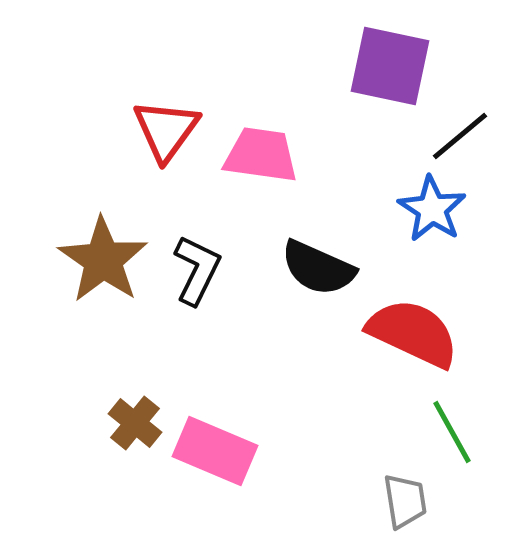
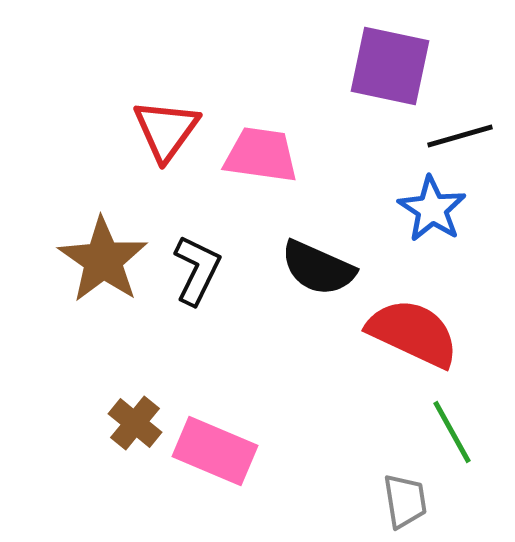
black line: rotated 24 degrees clockwise
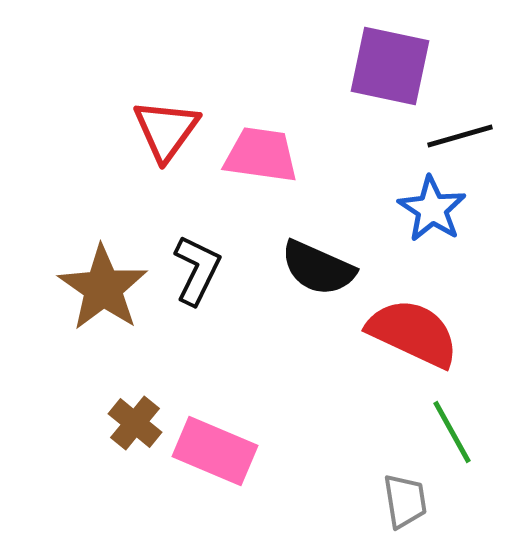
brown star: moved 28 px down
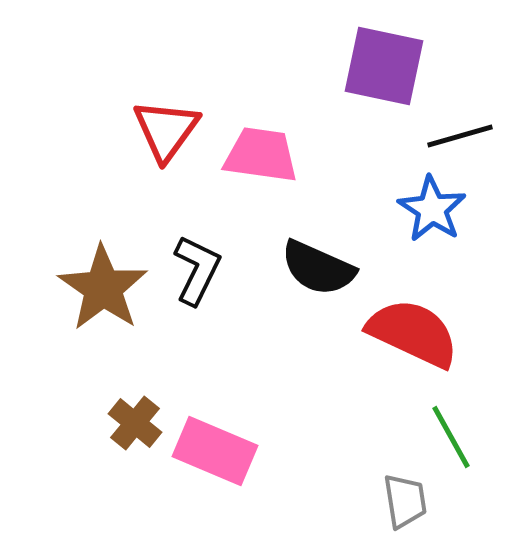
purple square: moved 6 px left
green line: moved 1 px left, 5 px down
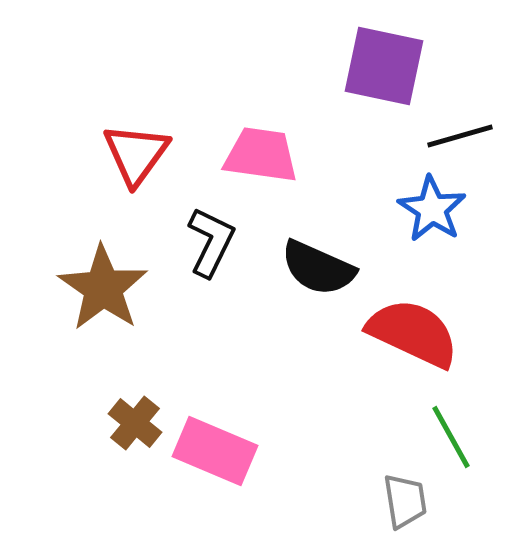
red triangle: moved 30 px left, 24 px down
black L-shape: moved 14 px right, 28 px up
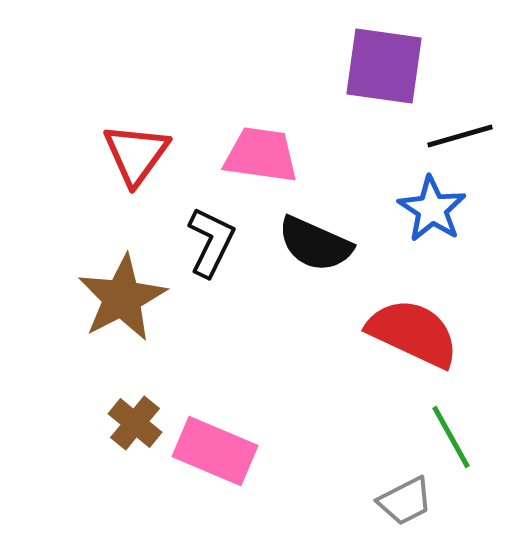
purple square: rotated 4 degrees counterclockwise
black semicircle: moved 3 px left, 24 px up
brown star: moved 19 px right, 10 px down; rotated 10 degrees clockwise
gray trapezoid: rotated 72 degrees clockwise
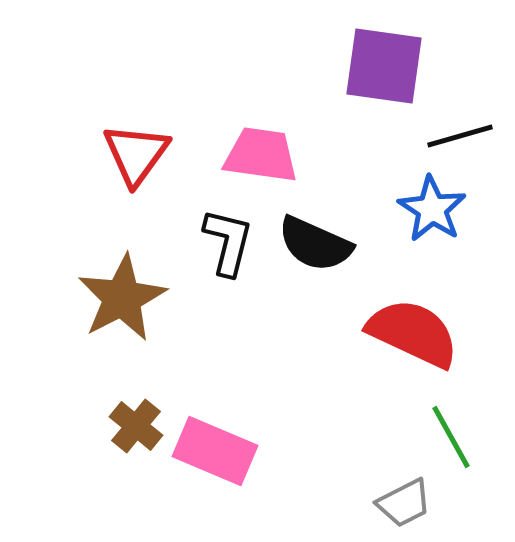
black L-shape: moved 17 px right; rotated 12 degrees counterclockwise
brown cross: moved 1 px right, 3 px down
gray trapezoid: moved 1 px left, 2 px down
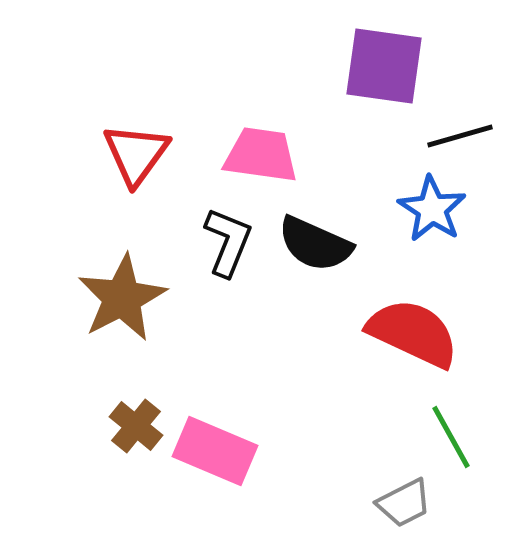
black L-shape: rotated 8 degrees clockwise
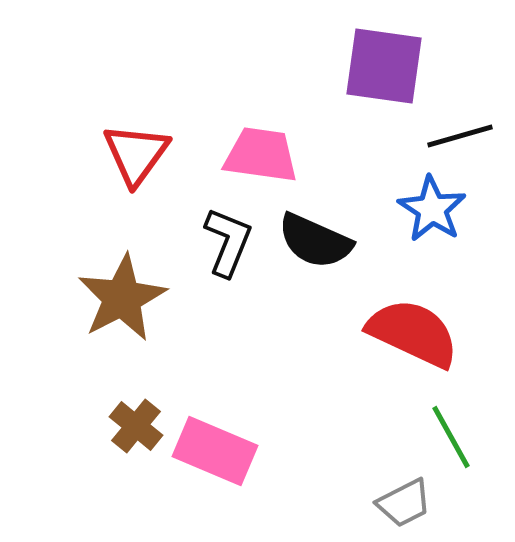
black semicircle: moved 3 px up
